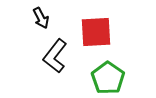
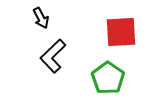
red square: moved 25 px right
black L-shape: moved 2 px left; rotated 8 degrees clockwise
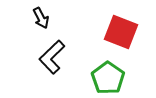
red square: rotated 24 degrees clockwise
black L-shape: moved 1 px left, 1 px down
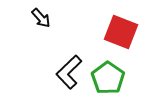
black arrow: rotated 15 degrees counterclockwise
black L-shape: moved 17 px right, 15 px down
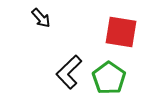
red square: rotated 12 degrees counterclockwise
green pentagon: moved 1 px right
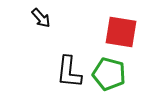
black L-shape: rotated 40 degrees counterclockwise
green pentagon: moved 4 px up; rotated 20 degrees counterclockwise
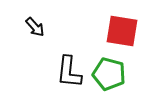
black arrow: moved 6 px left, 9 px down
red square: moved 1 px right, 1 px up
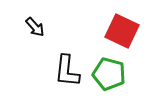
red square: rotated 16 degrees clockwise
black L-shape: moved 2 px left, 1 px up
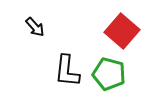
red square: rotated 16 degrees clockwise
